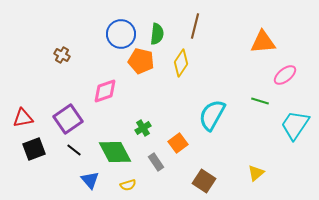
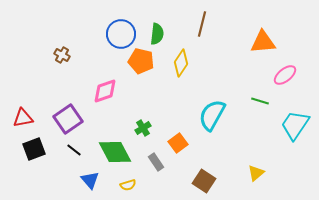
brown line: moved 7 px right, 2 px up
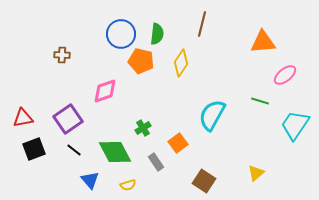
brown cross: rotated 28 degrees counterclockwise
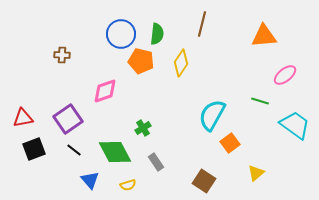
orange triangle: moved 1 px right, 6 px up
cyan trapezoid: rotated 92 degrees clockwise
orange square: moved 52 px right
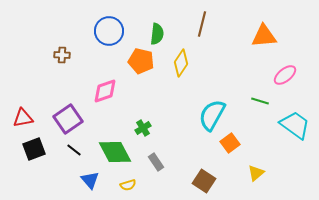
blue circle: moved 12 px left, 3 px up
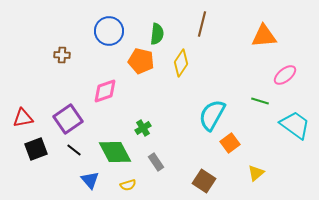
black square: moved 2 px right
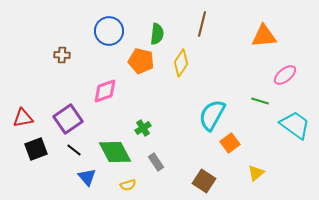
blue triangle: moved 3 px left, 3 px up
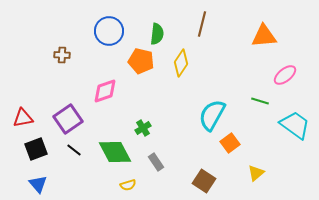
blue triangle: moved 49 px left, 7 px down
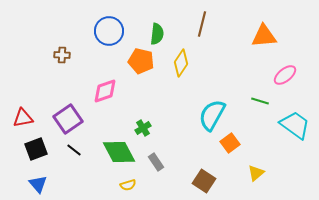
green diamond: moved 4 px right
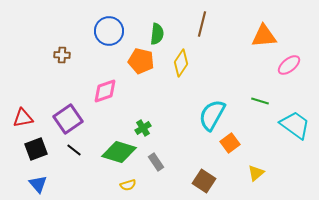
pink ellipse: moved 4 px right, 10 px up
green diamond: rotated 44 degrees counterclockwise
